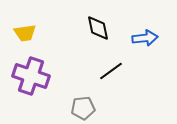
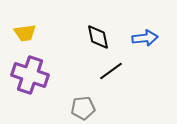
black diamond: moved 9 px down
purple cross: moved 1 px left, 1 px up
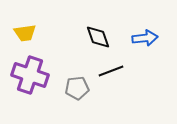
black diamond: rotated 8 degrees counterclockwise
black line: rotated 15 degrees clockwise
gray pentagon: moved 6 px left, 20 px up
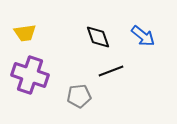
blue arrow: moved 2 px left, 2 px up; rotated 45 degrees clockwise
gray pentagon: moved 2 px right, 8 px down
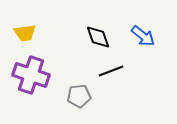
purple cross: moved 1 px right
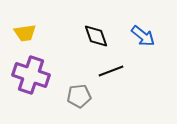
black diamond: moved 2 px left, 1 px up
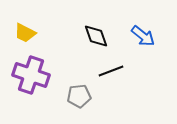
yellow trapezoid: rotated 35 degrees clockwise
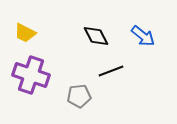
black diamond: rotated 8 degrees counterclockwise
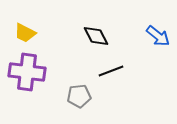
blue arrow: moved 15 px right
purple cross: moved 4 px left, 3 px up; rotated 12 degrees counterclockwise
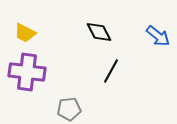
black diamond: moved 3 px right, 4 px up
black line: rotated 40 degrees counterclockwise
gray pentagon: moved 10 px left, 13 px down
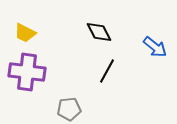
blue arrow: moved 3 px left, 11 px down
black line: moved 4 px left
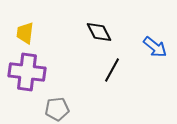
yellow trapezoid: rotated 70 degrees clockwise
black line: moved 5 px right, 1 px up
gray pentagon: moved 12 px left
